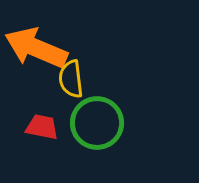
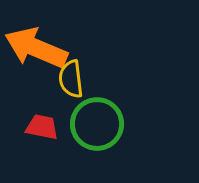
green circle: moved 1 px down
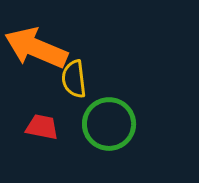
yellow semicircle: moved 3 px right
green circle: moved 12 px right
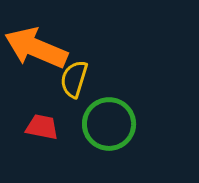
yellow semicircle: rotated 24 degrees clockwise
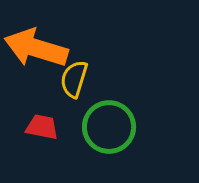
orange arrow: rotated 6 degrees counterclockwise
green circle: moved 3 px down
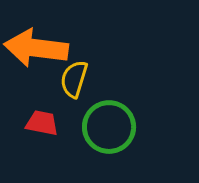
orange arrow: rotated 10 degrees counterclockwise
red trapezoid: moved 4 px up
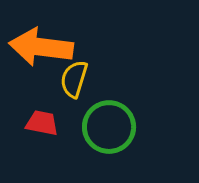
orange arrow: moved 5 px right, 1 px up
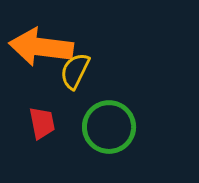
yellow semicircle: moved 1 px right, 8 px up; rotated 9 degrees clockwise
red trapezoid: rotated 68 degrees clockwise
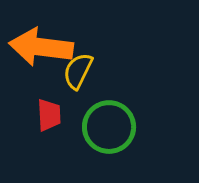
yellow semicircle: moved 3 px right
red trapezoid: moved 7 px right, 8 px up; rotated 8 degrees clockwise
